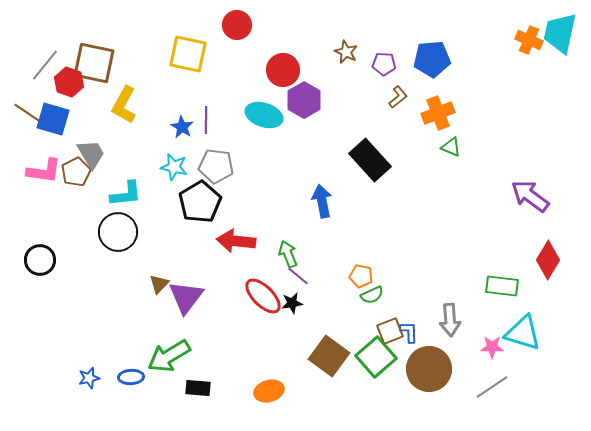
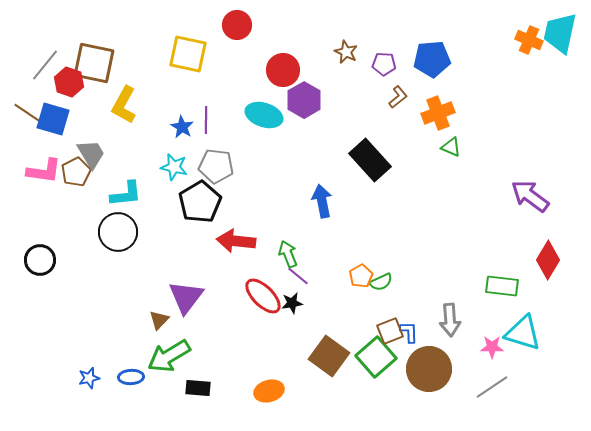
orange pentagon at (361, 276): rotated 30 degrees clockwise
brown triangle at (159, 284): moved 36 px down
green semicircle at (372, 295): moved 9 px right, 13 px up
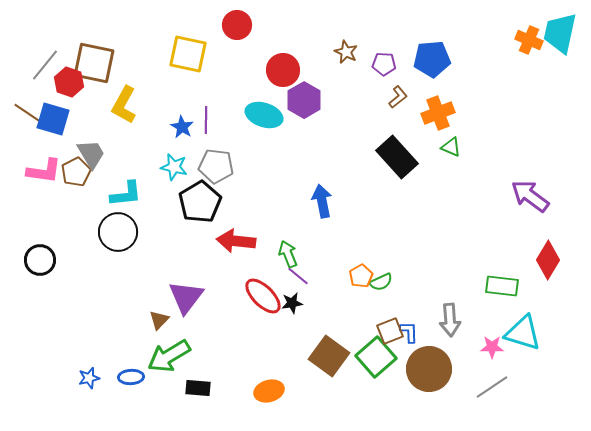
black rectangle at (370, 160): moved 27 px right, 3 px up
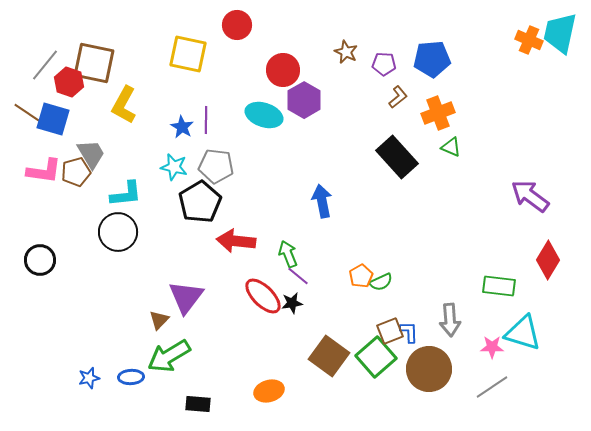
brown pentagon at (76, 172): rotated 12 degrees clockwise
green rectangle at (502, 286): moved 3 px left
black rectangle at (198, 388): moved 16 px down
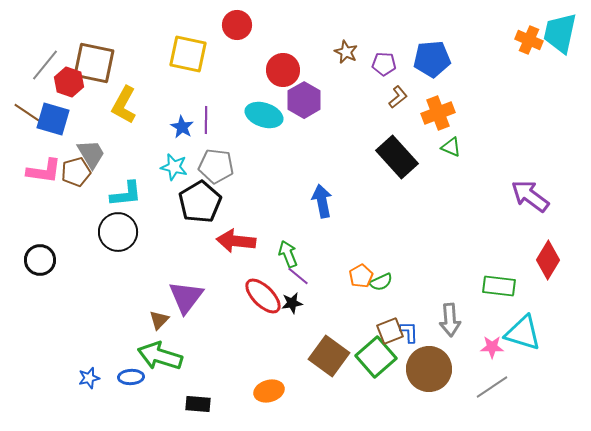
green arrow at (169, 356): moved 9 px left; rotated 48 degrees clockwise
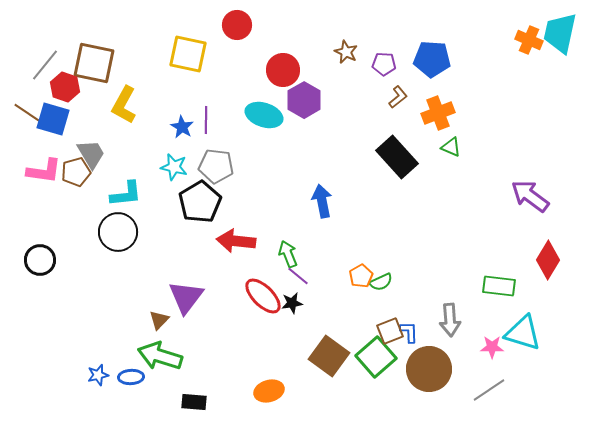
blue pentagon at (432, 59): rotated 9 degrees clockwise
red hexagon at (69, 82): moved 4 px left, 5 px down
blue star at (89, 378): moved 9 px right, 3 px up
gray line at (492, 387): moved 3 px left, 3 px down
black rectangle at (198, 404): moved 4 px left, 2 px up
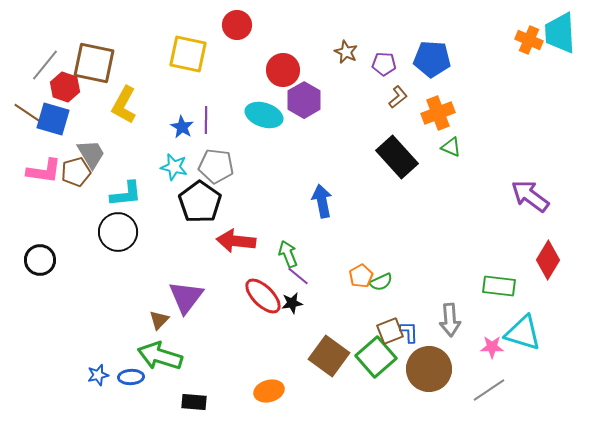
cyan trapezoid at (560, 33): rotated 15 degrees counterclockwise
black pentagon at (200, 202): rotated 6 degrees counterclockwise
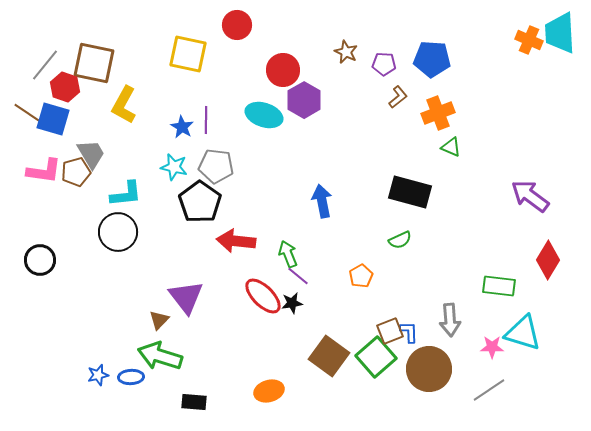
black rectangle at (397, 157): moved 13 px right, 35 px down; rotated 33 degrees counterclockwise
green semicircle at (381, 282): moved 19 px right, 42 px up
purple triangle at (186, 297): rotated 15 degrees counterclockwise
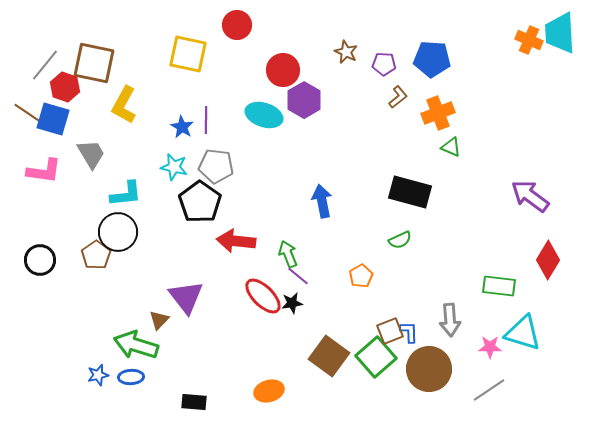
brown pentagon at (76, 172): moved 20 px right, 83 px down; rotated 20 degrees counterclockwise
pink star at (492, 347): moved 2 px left
green arrow at (160, 356): moved 24 px left, 11 px up
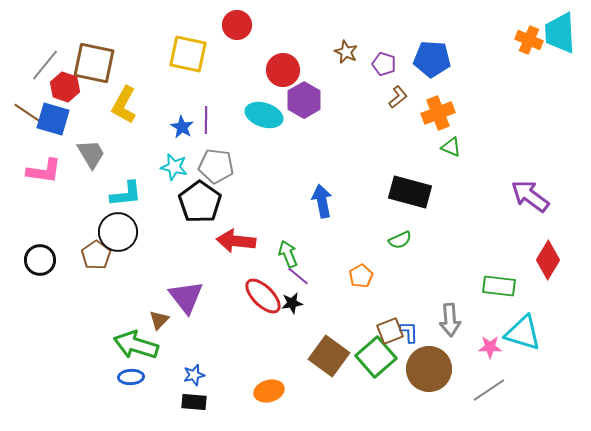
purple pentagon at (384, 64): rotated 15 degrees clockwise
blue star at (98, 375): moved 96 px right
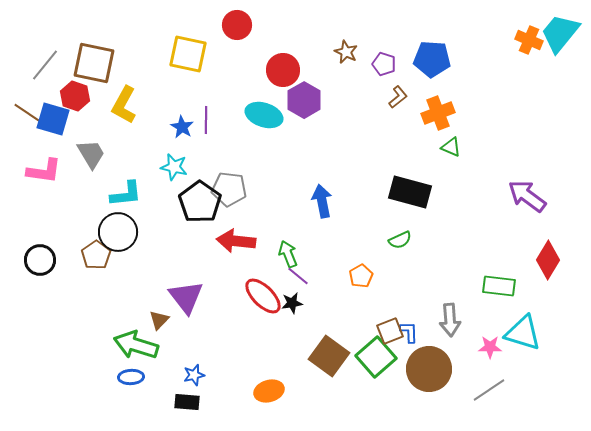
cyan trapezoid at (560, 33): rotated 42 degrees clockwise
red hexagon at (65, 87): moved 10 px right, 9 px down
gray pentagon at (216, 166): moved 13 px right, 23 px down
purple arrow at (530, 196): moved 3 px left
black rectangle at (194, 402): moved 7 px left
